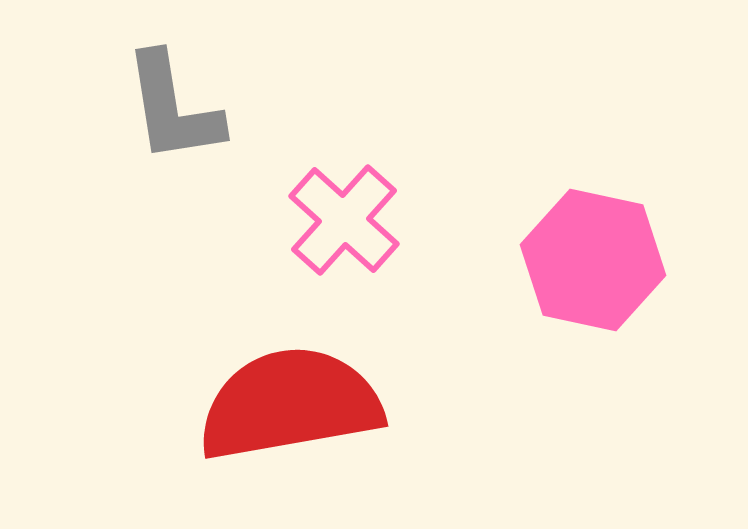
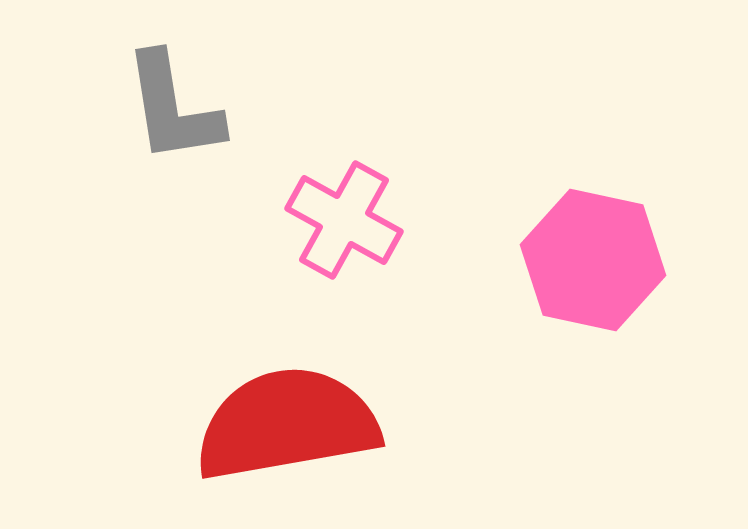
pink cross: rotated 13 degrees counterclockwise
red semicircle: moved 3 px left, 20 px down
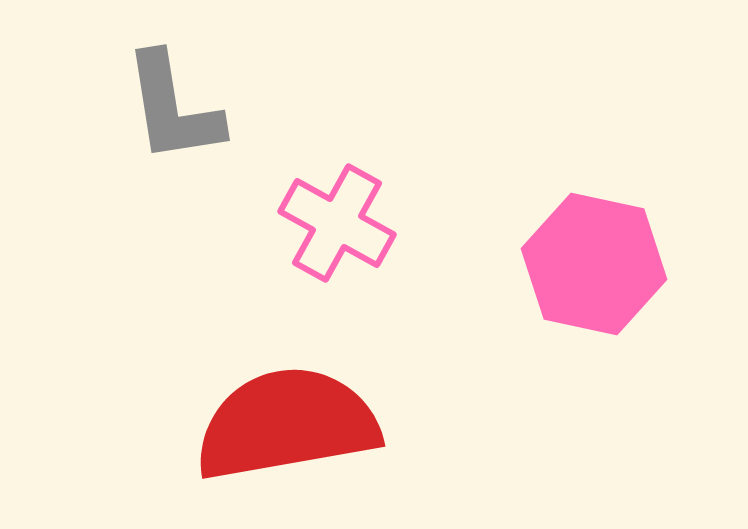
pink cross: moved 7 px left, 3 px down
pink hexagon: moved 1 px right, 4 px down
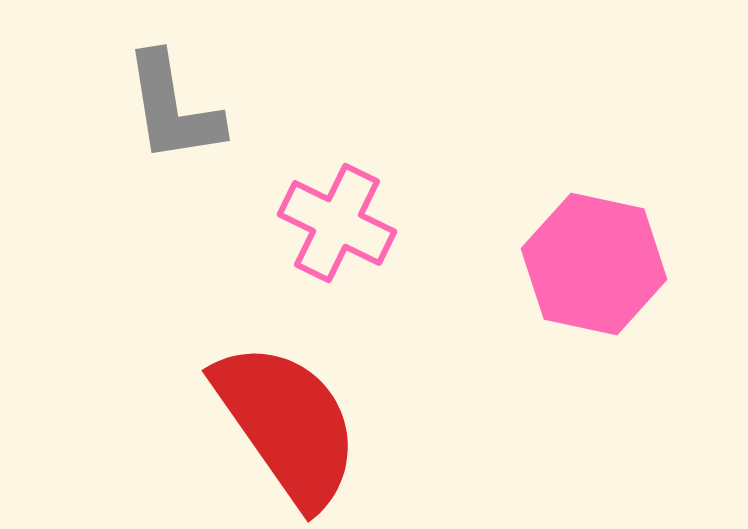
pink cross: rotated 3 degrees counterclockwise
red semicircle: rotated 65 degrees clockwise
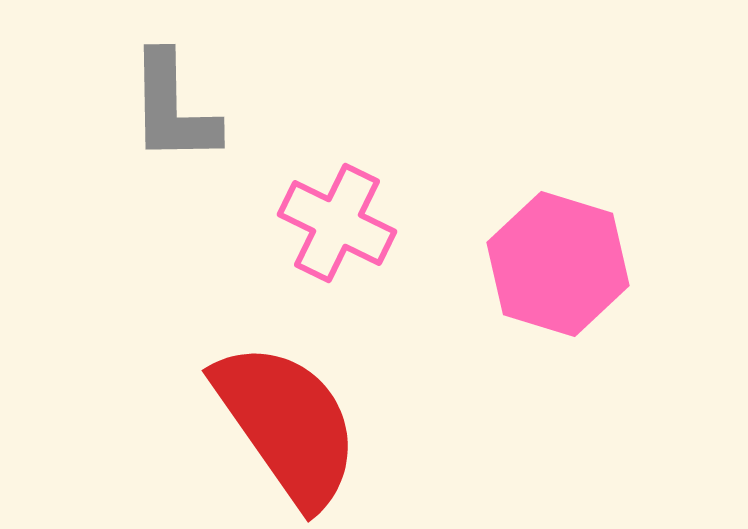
gray L-shape: rotated 8 degrees clockwise
pink hexagon: moved 36 px left; rotated 5 degrees clockwise
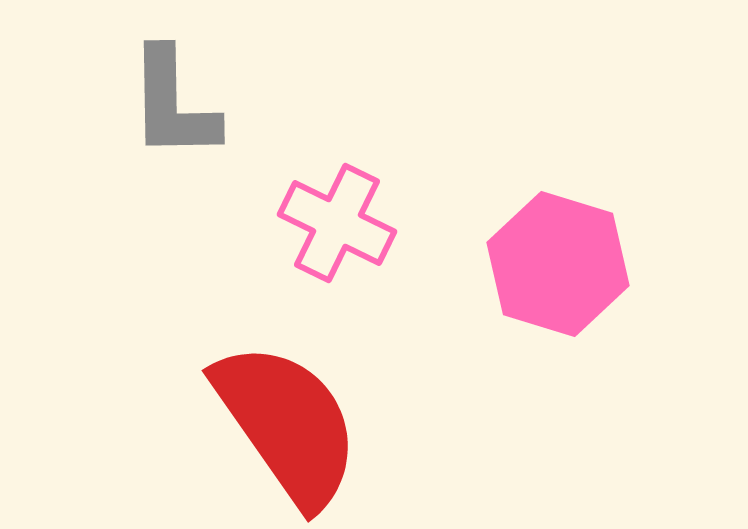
gray L-shape: moved 4 px up
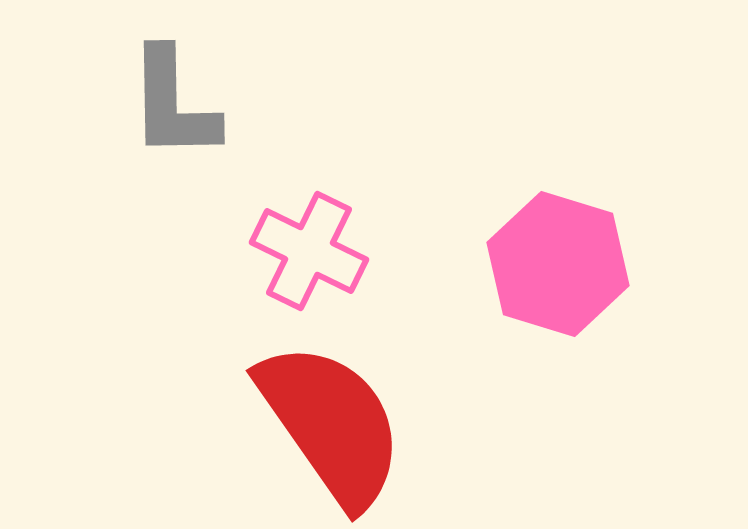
pink cross: moved 28 px left, 28 px down
red semicircle: moved 44 px right
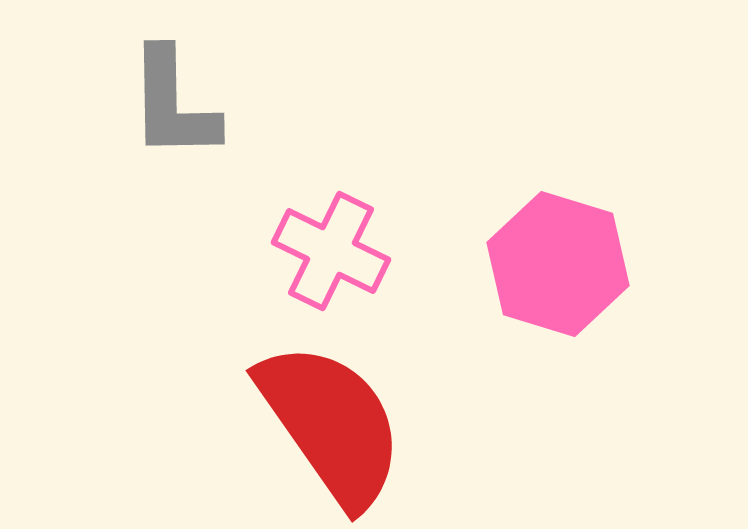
pink cross: moved 22 px right
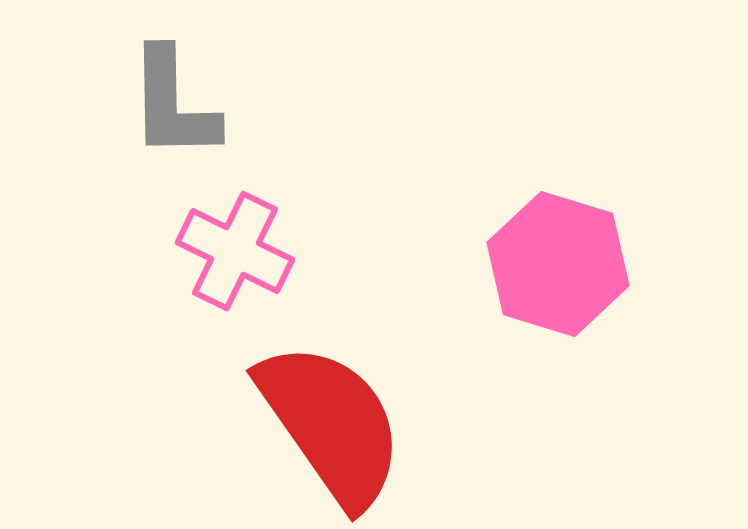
pink cross: moved 96 px left
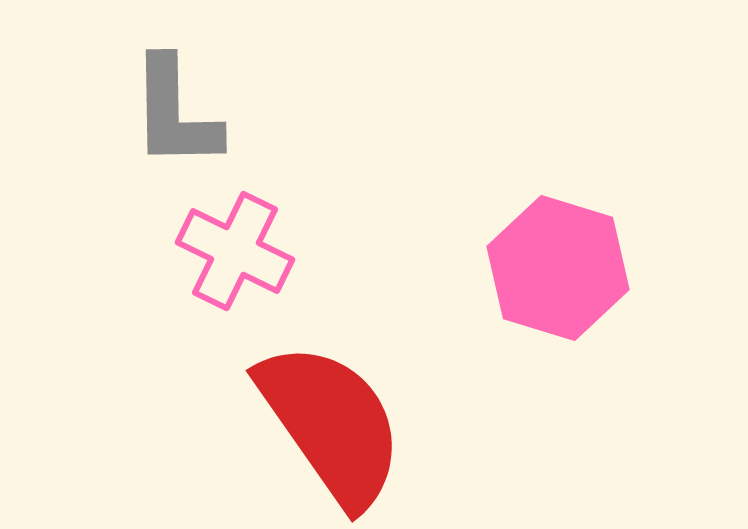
gray L-shape: moved 2 px right, 9 px down
pink hexagon: moved 4 px down
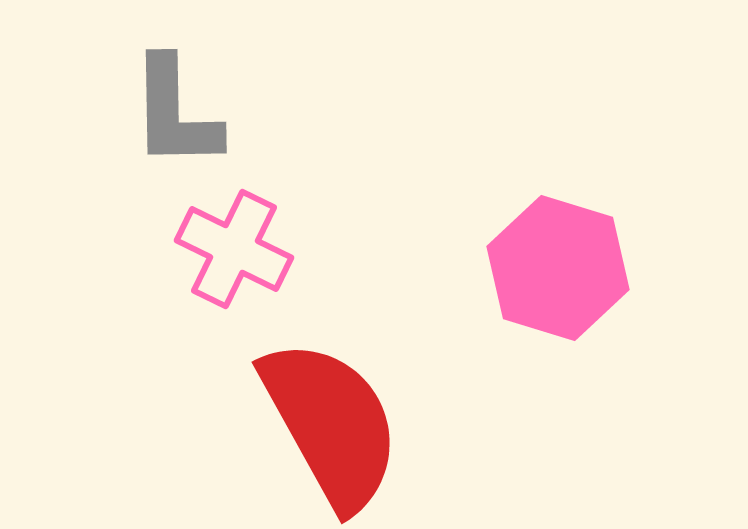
pink cross: moved 1 px left, 2 px up
red semicircle: rotated 6 degrees clockwise
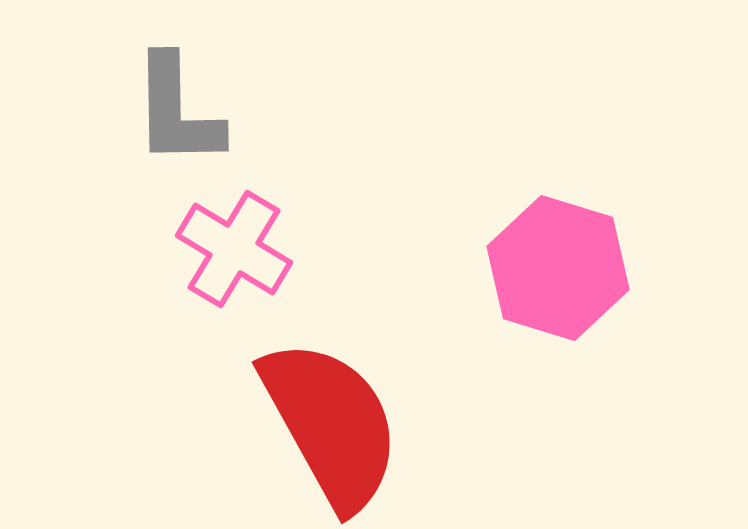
gray L-shape: moved 2 px right, 2 px up
pink cross: rotated 5 degrees clockwise
